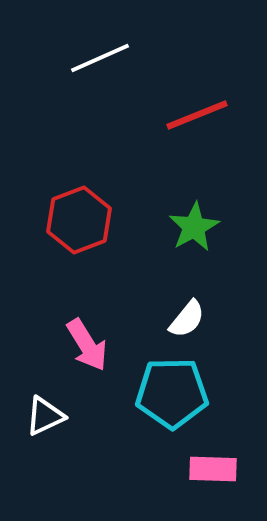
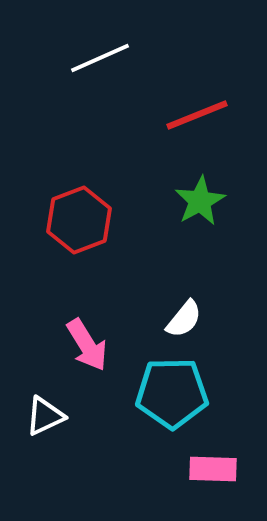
green star: moved 6 px right, 26 px up
white semicircle: moved 3 px left
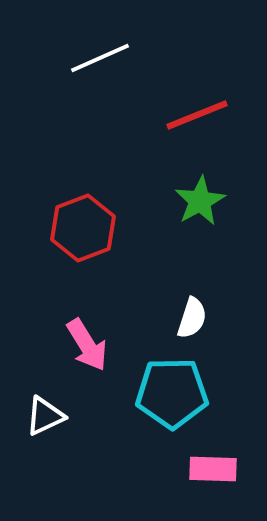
red hexagon: moved 4 px right, 8 px down
white semicircle: moved 8 px right, 1 px up; rotated 21 degrees counterclockwise
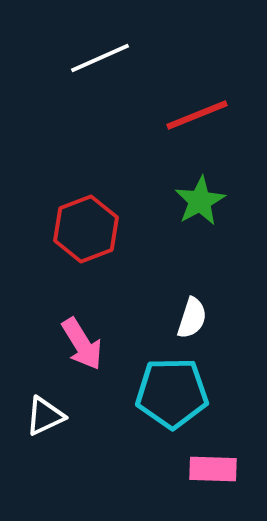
red hexagon: moved 3 px right, 1 px down
pink arrow: moved 5 px left, 1 px up
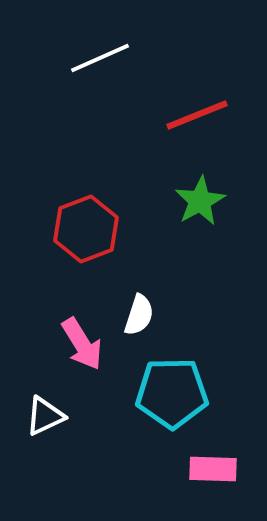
white semicircle: moved 53 px left, 3 px up
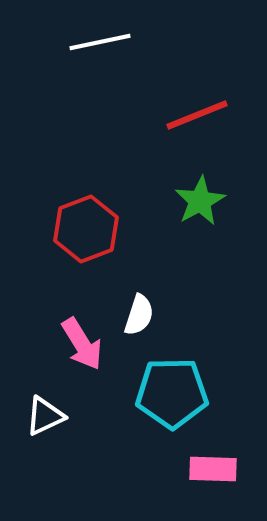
white line: moved 16 px up; rotated 12 degrees clockwise
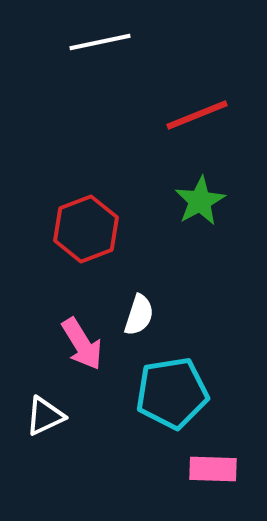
cyan pentagon: rotated 8 degrees counterclockwise
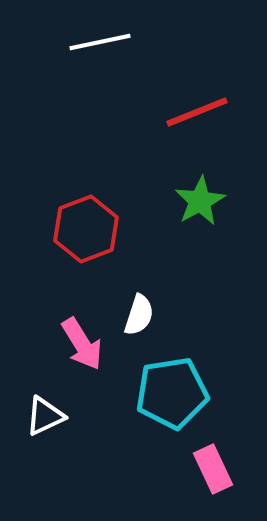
red line: moved 3 px up
pink rectangle: rotated 63 degrees clockwise
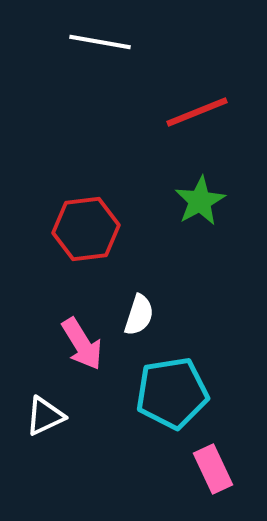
white line: rotated 22 degrees clockwise
red hexagon: rotated 14 degrees clockwise
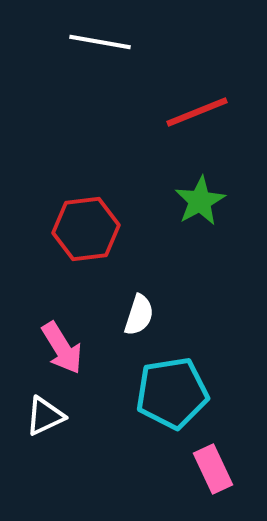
pink arrow: moved 20 px left, 4 px down
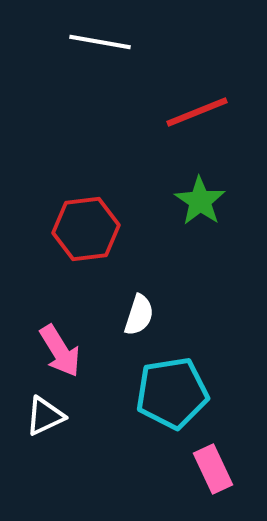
green star: rotated 9 degrees counterclockwise
pink arrow: moved 2 px left, 3 px down
